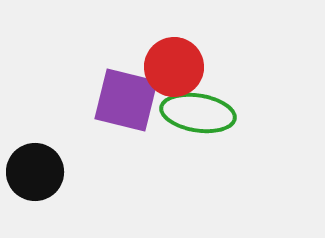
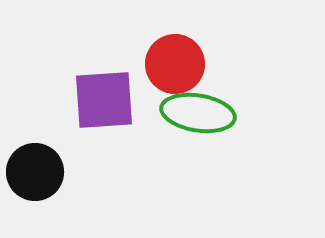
red circle: moved 1 px right, 3 px up
purple square: moved 22 px left; rotated 18 degrees counterclockwise
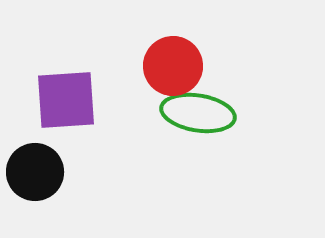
red circle: moved 2 px left, 2 px down
purple square: moved 38 px left
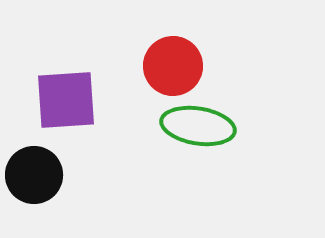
green ellipse: moved 13 px down
black circle: moved 1 px left, 3 px down
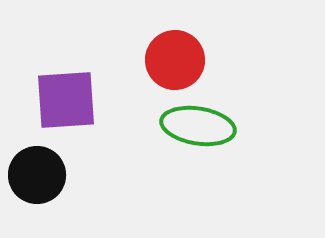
red circle: moved 2 px right, 6 px up
black circle: moved 3 px right
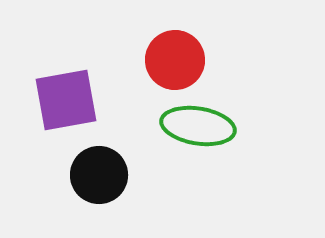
purple square: rotated 6 degrees counterclockwise
black circle: moved 62 px right
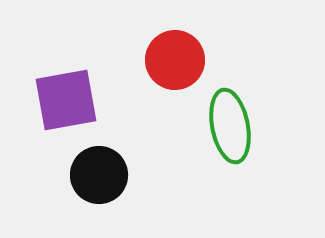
green ellipse: moved 32 px right; rotated 70 degrees clockwise
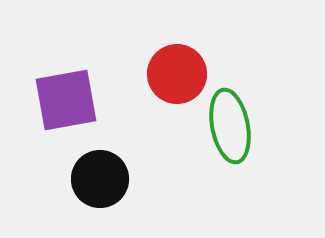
red circle: moved 2 px right, 14 px down
black circle: moved 1 px right, 4 px down
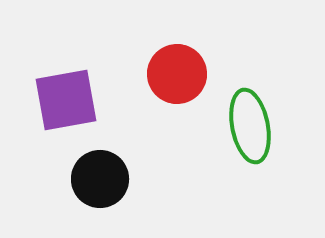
green ellipse: moved 20 px right
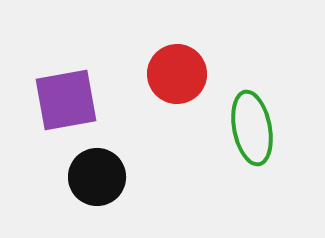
green ellipse: moved 2 px right, 2 px down
black circle: moved 3 px left, 2 px up
